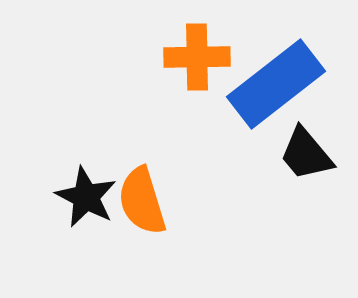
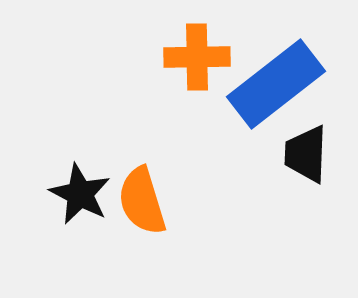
black trapezoid: rotated 42 degrees clockwise
black star: moved 6 px left, 3 px up
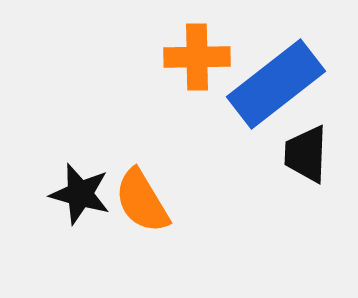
black star: rotated 12 degrees counterclockwise
orange semicircle: rotated 14 degrees counterclockwise
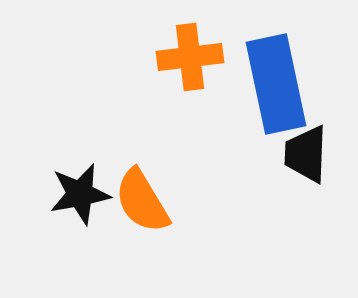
orange cross: moved 7 px left; rotated 6 degrees counterclockwise
blue rectangle: rotated 64 degrees counterclockwise
black star: rotated 26 degrees counterclockwise
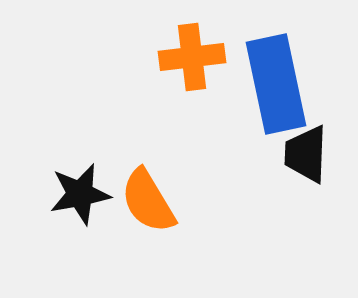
orange cross: moved 2 px right
orange semicircle: moved 6 px right
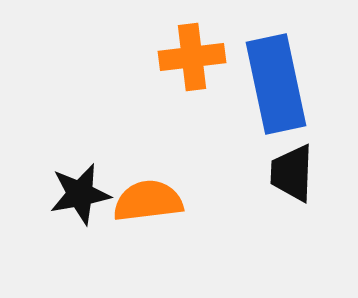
black trapezoid: moved 14 px left, 19 px down
orange semicircle: rotated 114 degrees clockwise
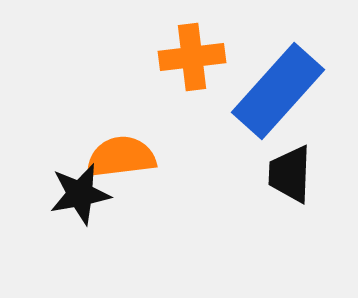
blue rectangle: moved 2 px right, 7 px down; rotated 54 degrees clockwise
black trapezoid: moved 2 px left, 1 px down
orange semicircle: moved 27 px left, 44 px up
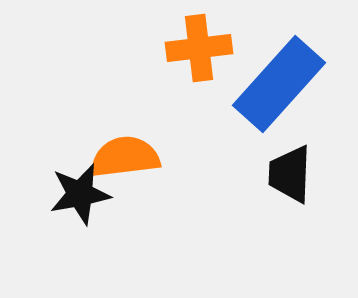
orange cross: moved 7 px right, 9 px up
blue rectangle: moved 1 px right, 7 px up
orange semicircle: moved 4 px right
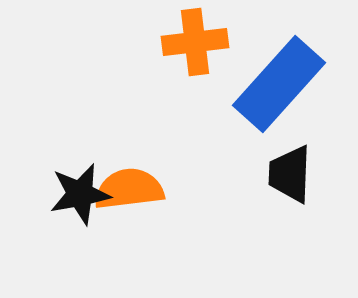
orange cross: moved 4 px left, 6 px up
orange semicircle: moved 4 px right, 32 px down
